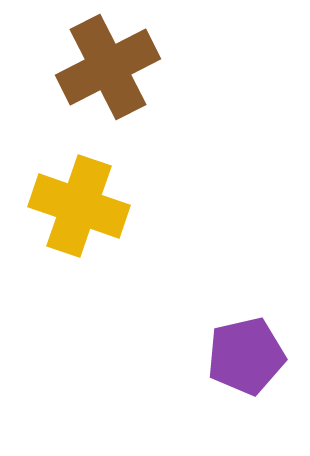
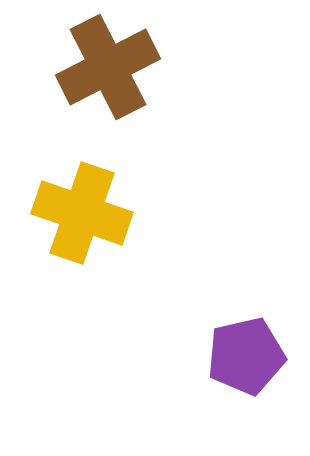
yellow cross: moved 3 px right, 7 px down
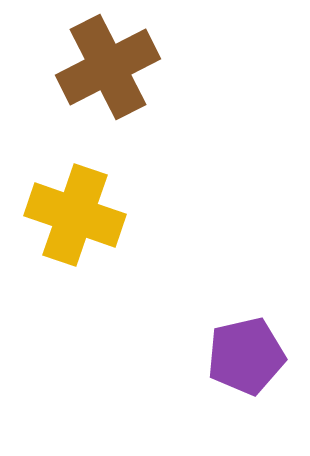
yellow cross: moved 7 px left, 2 px down
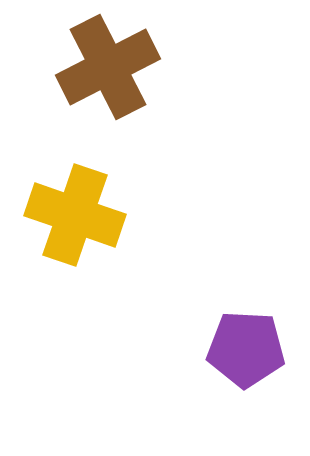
purple pentagon: moved 7 px up; rotated 16 degrees clockwise
